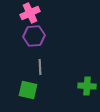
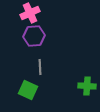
green square: rotated 12 degrees clockwise
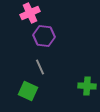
purple hexagon: moved 10 px right; rotated 10 degrees clockwise
gray line: rotated 21 degrees counterclockwise
green square: moved 1 px down
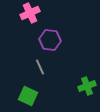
purple hexagon: moved 6 px right, 4 px down
green cross: rotated 24 degrees counterclockwise
green square: moved 5 px down
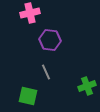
pink cross: rotated 12 degrees clockwise
gray line: moved 6 px right, 5 px down
green square: rotated 12 degrees counterclockwise
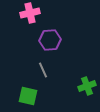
purple hexagon: rotated 10 degrees counterclockwise
gray line: moved 3 px left, 2 px up
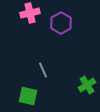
purple hexagon: moved 11 px right, 17 px up; rotated 25 degrees counterclockwise
green cross: moved 1 px up; rotated 12 degrees counterclockwise
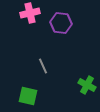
purple hexagon: rotated 25 degrees counterclockwise
gray line: moved 4 px up
green cross: rotated 30 degrees counterclockwise
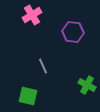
pink cross: moved 2 px right, 2 px down; rotated 18 degrees counterclockwise
purple hexagon: moved 12 px right, 9 px down
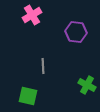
purple hexagon: moved 3 px right
gray line: rotated 21 degrees clockwise
